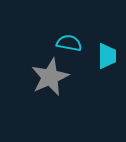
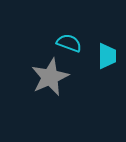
cyan semicircle: rotated 10 degrees clockwise
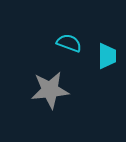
gray star: moved 13 px down; rotated 18 degrees clockwise
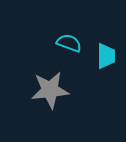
cyan trapezoid: moved 1 px left
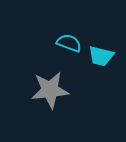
cyan trapezoid: moved 5 px left; rotated 104 degrees clockwise
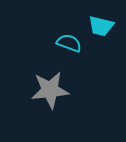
cyan trapezoid: moved 30 px up
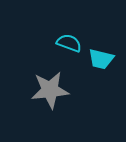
cyan trapezoid: moved 33 px down
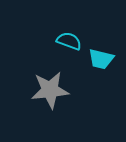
cyan semicircle: moved 2 px up
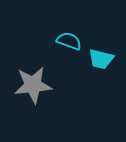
gray star: moved 17 px left, 5 px up
